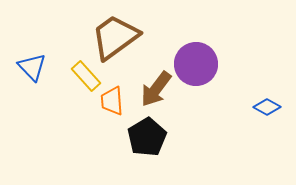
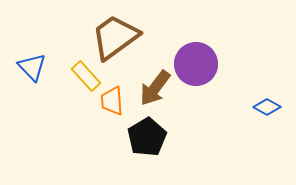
brown arrow: moved 1 px left, 1 px up
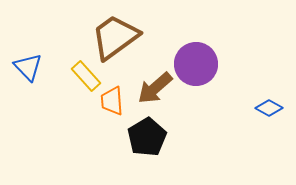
blue triangle: moved 4 px left
brown arrow: rotated 12 degrees clockwise
blue diamond: moved 2 px right, 1 px down
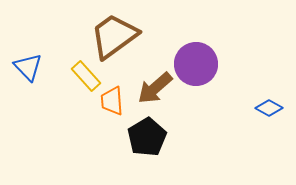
brown trapezoid: moved 1 px left, 1 px up
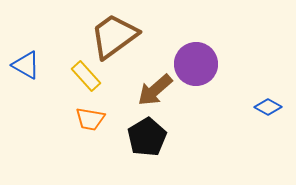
blue triangle: moved 2 px left, 2 px up; rotated 16 degrees counterclockwise
brown arrow: moved 2 px down
orange trapezoid: moved 22 px left, 18 px down; rotated 76 degrees counterclockwise
blue diamond: moved 1 px left, 1 px up
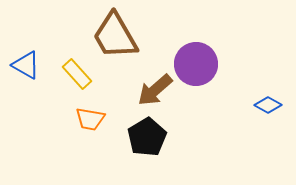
brown trapezoid: moved 1 px right; rotated 84 degrees counterclockwise
yellow rectangle: moved 9 px left, 2 px up
blue diamond: moved 2 px up
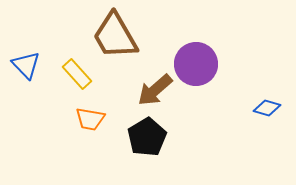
blue triangle: rotated 16 degrees clockwise
blue diamond: moved 1 px left, 3 px down; rotated 12 degrees counterclockwise
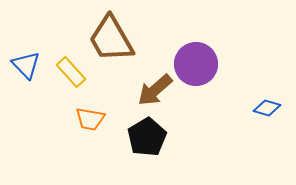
brown trapezoid: moved 4 px left, 3 px down
yellow rectangle: moved 6 px left, 2 px up
